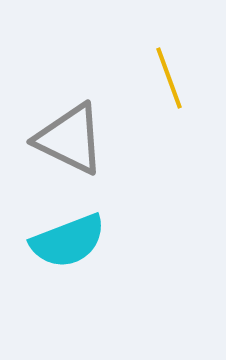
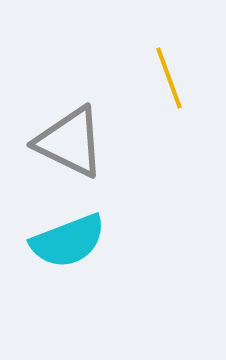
gray triangle: moved 3 px down
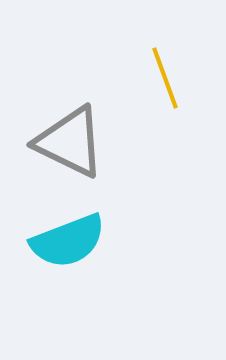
yellow line: moved 4 px left
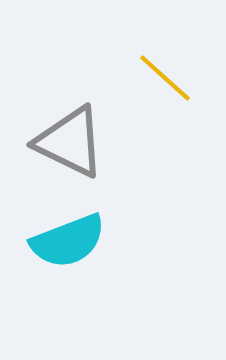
yellow line: rotated 28 degrees counterclockwise
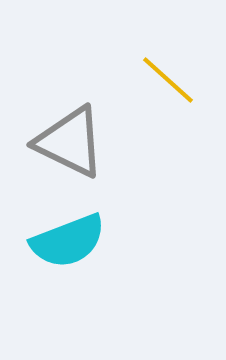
yellow line: moved 3 px right, 2 px down
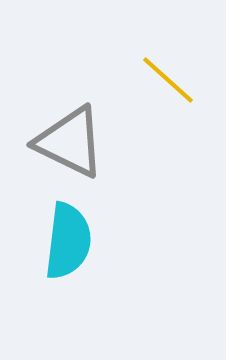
cyan semicircle: rotated 62 degrees counterclockwise
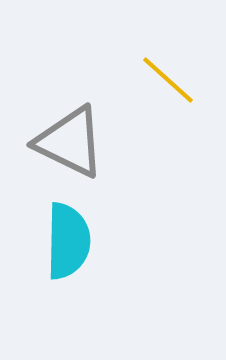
cyan semicircle: rotated 6 degrees counterclockwise
